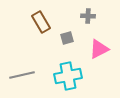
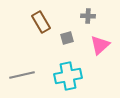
pink triangle: moved 1 px right, 4 px up; rotated 15 degrees counterclockwise
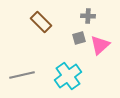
brown rectangle: rotated 15 degrees counterclockwise
gray square: moved 12 px right
cyan cross: rotated 24 degrees counterclockwise
